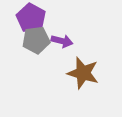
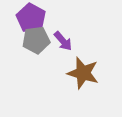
purple arrow: moved 1 px right; rotated 35 degrees clockwise
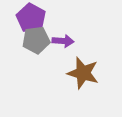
purple arrow: rotated 45 degrees counterclockwise
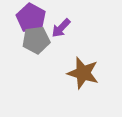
purple arrow: moved 2 px left, 13 px up; rotated 130 degrees clockwise
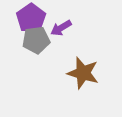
purple pentagon: rotated 8 degrees clockwise
purple arrow: rotated 15 degrees clockwise
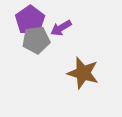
purple pentagon: moved 1 px left, 2 px down
